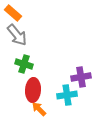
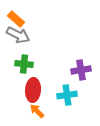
orange rectangle: moved 3 px right, 6 px down
gray arrow: moved 1 px right; rotated 25 degrees counterclockwise
green cross: rotated 12 degrees counterclockwise
purple cross: moved 7 px up
orange arrow: moved 2 px left, 2 px down
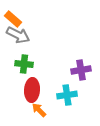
orange rectangle: moved 3 px left
red ellipse: moved 1 px left
orange arrow: moved 2 px right, 1 px up
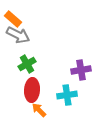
green cross: moved 3 px right; rotated 36 degrees counterclockwise
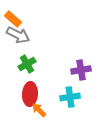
red ellipse: moved 2 px left, 4 px down
cyan cross: moved 3 px right, 2 px down
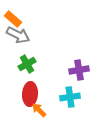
purple cross: moved 2 px left
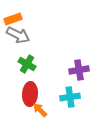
orange rectangle: rotated 60 degrees counterclockwise
green cross: rotated 30 degrees counterclockwise
orange arrow: moved 1 px right
